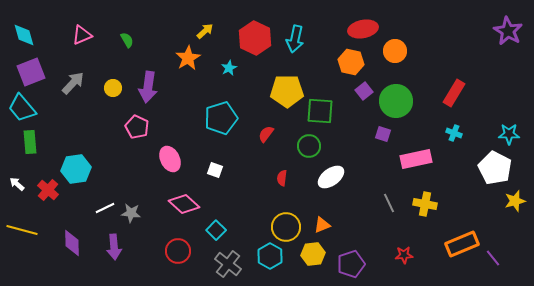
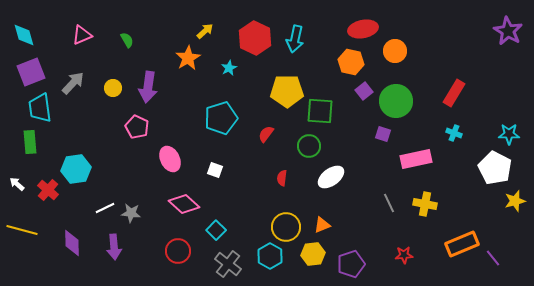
cyan trapezoid at (22, 108): moved 18 px right; rotated 32 degrees clockwise
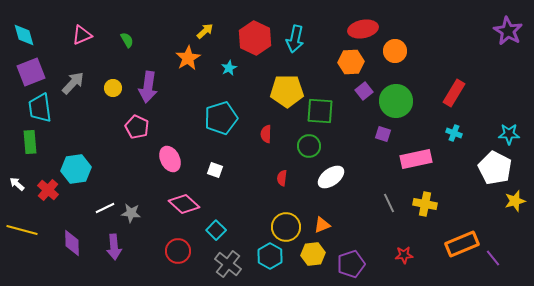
orange hexagon at (351, 62): rotated 15 degrees counterclockwise
red semicircle at (266, 134): rotated 36 degrees counterclockwise
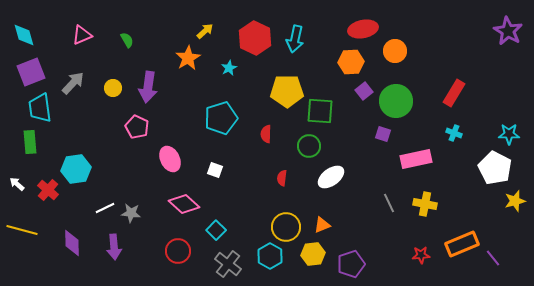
red star at (404, 255): moved 17 px right
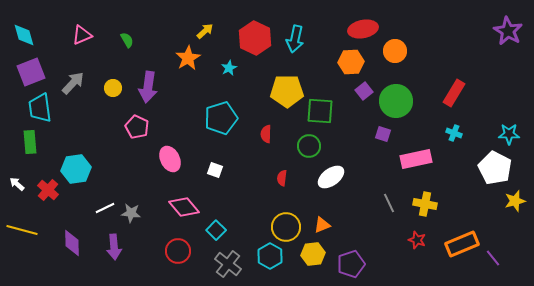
pink diamond at (184, 204): moved 3 px down; rotated 8 degrees clockwise
red star at (421, 255): moved 4 px left, 15 px up; rotated 24 degrees clockwise
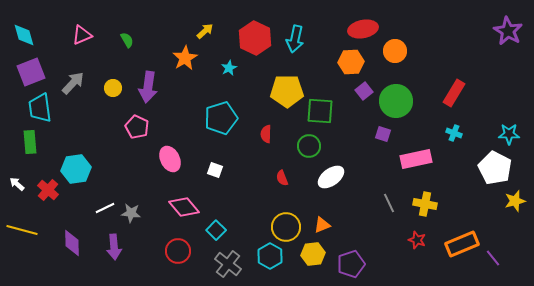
orange star at (188, 58): moved 3 px left
red semicircle at (282, 178): rotated 28 degrees counterclockwise
